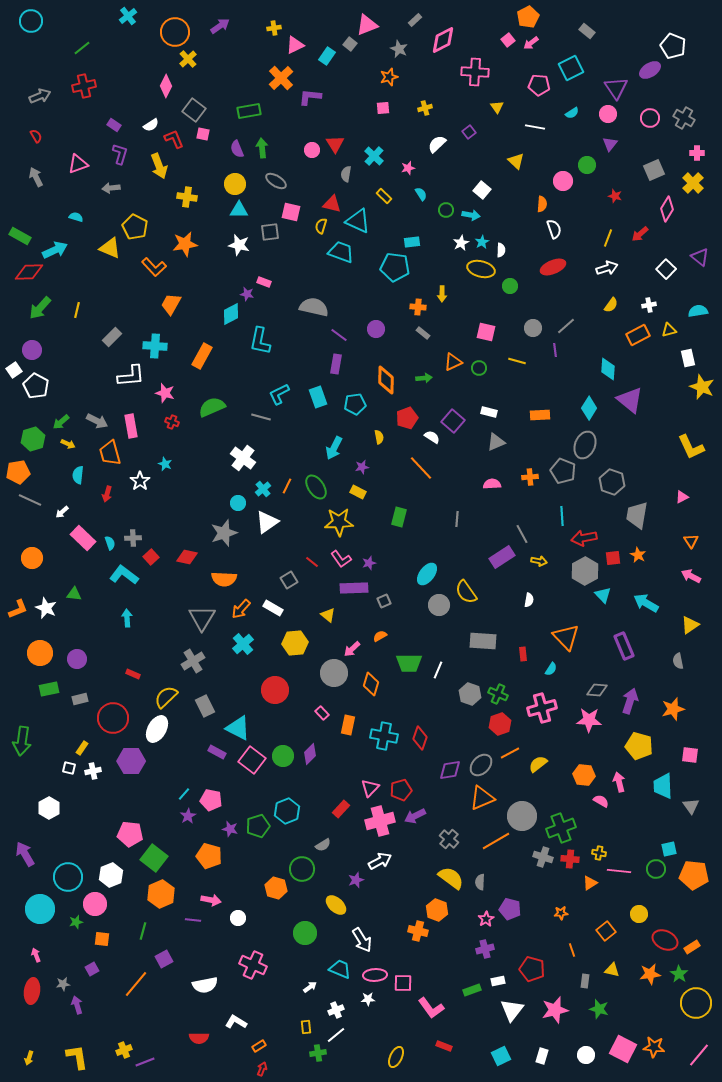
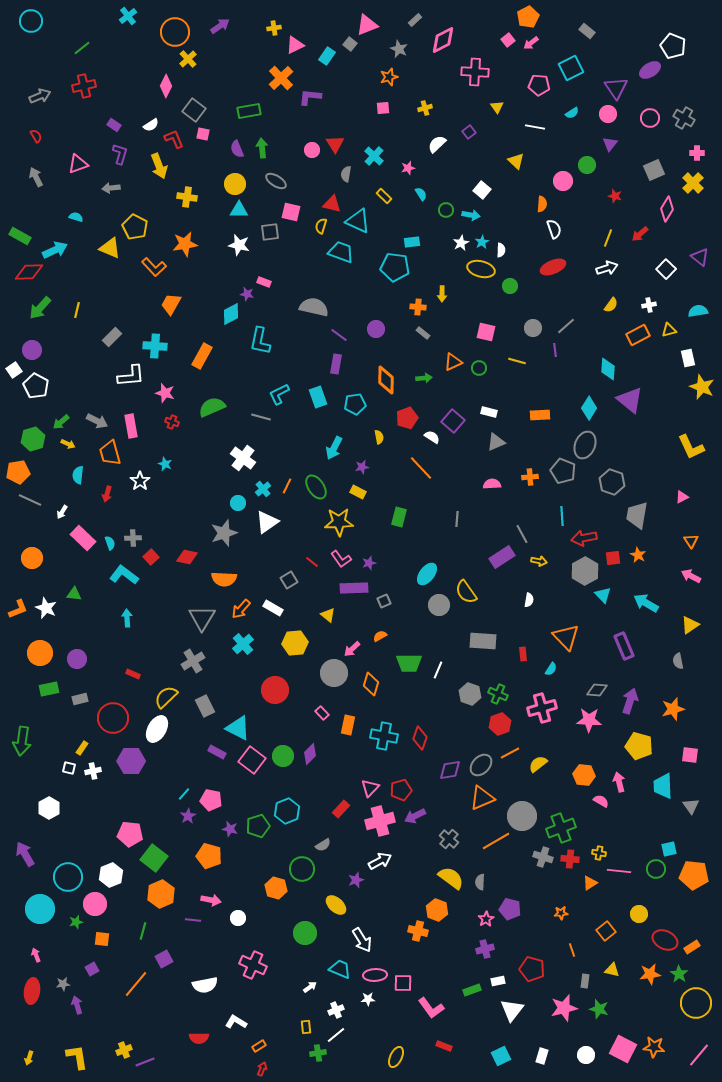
white arrow at (62, 512): rotated 16 degrees counterclockwise
pink star at (555, 1010): moved 9 px right, 2 px up
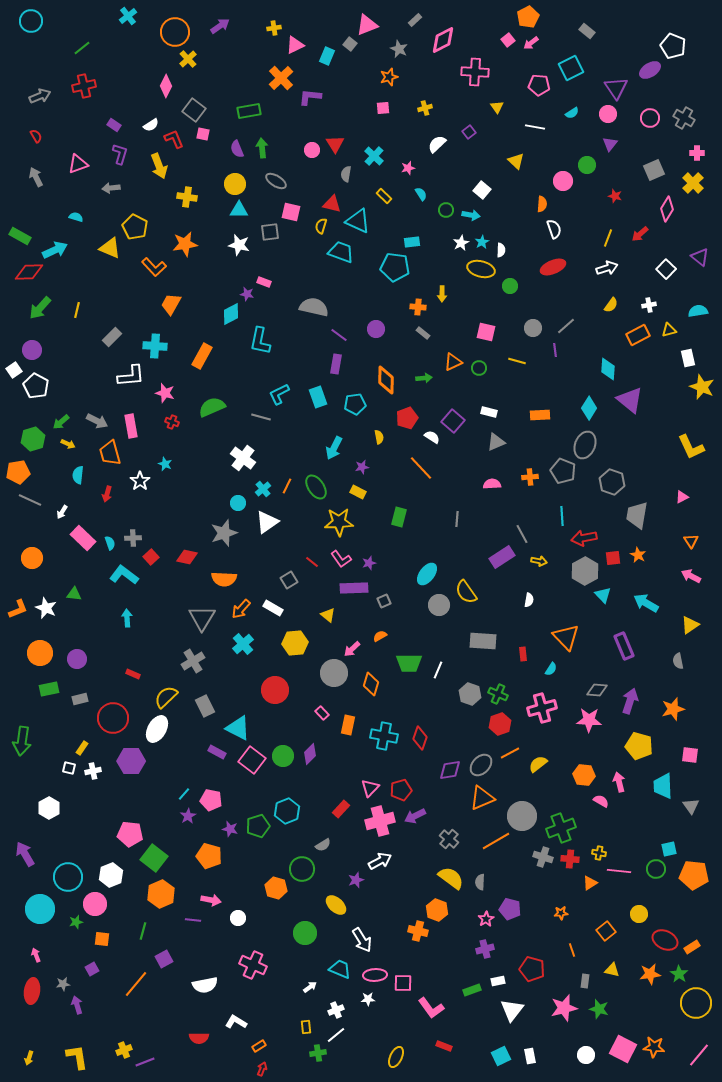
cyan rectangle at (327, 56): rotated 12 degrees counterclockwise
white rectangle at (542, 1056): moved 12 px left; rotated 28 degrees counterclockwise
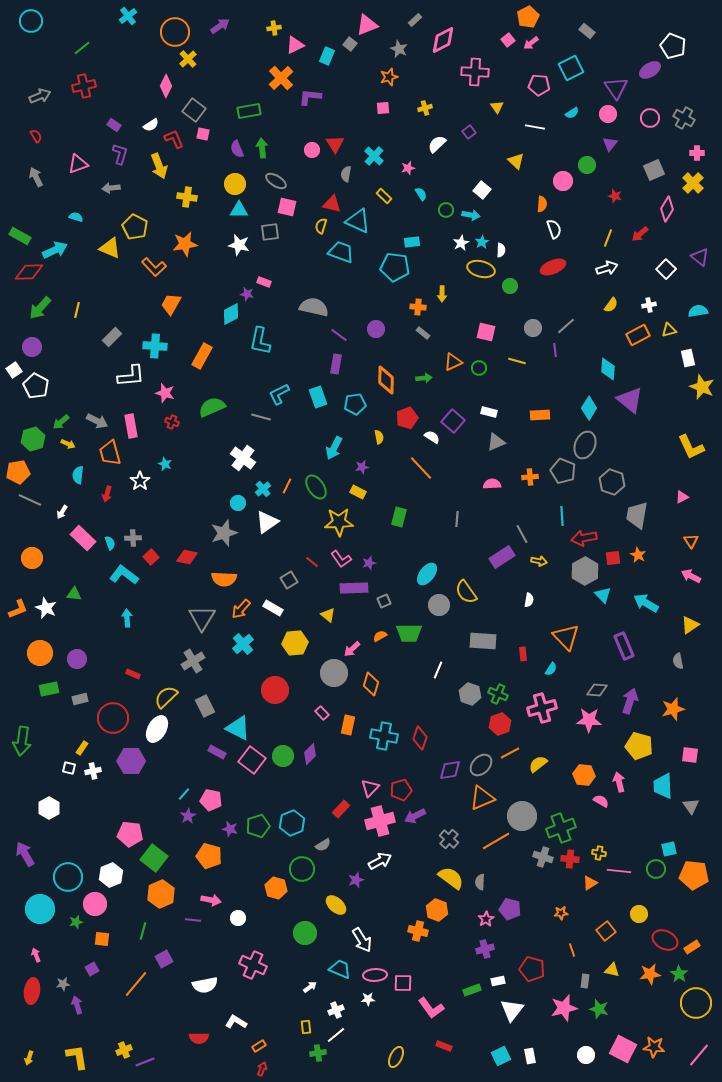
pink square at (291, 212): moved 4 px left, 5 px up
purple circle at (32, 350): moved 3 px up
green trapezoid at (409, 663): moved 30 px up
cyan hexagon at (287, 811): moved 5 px right, 12 px down
